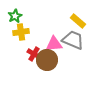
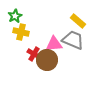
yellow cross: rotated 21 degrees clockwise
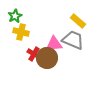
brown circle: moved 2 px up
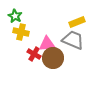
green star: rotated 16 degrees counterclockwise
yellow rectangle: moved 1 px left, 1 px down; rotated 63 degrees counterclockwise
pink triangle: moved 7 px left
brown circle: moved 6 px right
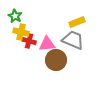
red cross: moved 5 px left, 13 px up; rotated 16 degrees counterclockwise
brown circle: moved 3 px right, 2 px down
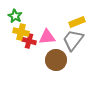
gray trapezoid: rotated 75 degrees counterclockwise
pink triangle: moved 7 px up
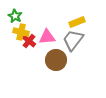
red cross: rotated 24 degrees clockwise
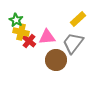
green star: moved 1 px right, 4 px down
yellow rectangle: moved 1 px right, 3 px up; rotated 21 degrees counterclockwise
gray trapezoid: moved 3 px down
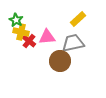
gray trapezoid: rotated 40 degrees clockwise
brown circle: moved 4 px right, 1 px down
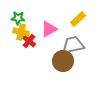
green star: moved 2 px right, 2 px up; rotated 24 degrees counterclockwise
pink triangle: moved 2 px right, 8 px up; rotated 24 degrees counterclockwise
gray trapezoid: moved 2 px down
brown circle: moved 3 px right
